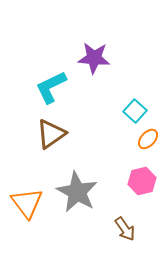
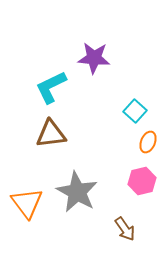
brown triangle: rotated 28 degrees clockwise
orange ellipse: moved 3 px down; rotated 20 degrees counterclockwise
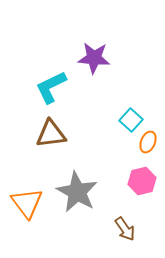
cyan square: moved 4 px left, 9 px down
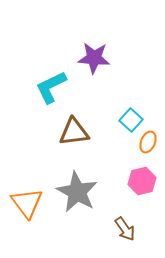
brown triangle: moved 23 px right, 2 px up
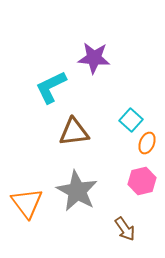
orange ellipse: moved 1 px left, 1 px down
gray star: moved 1 px up
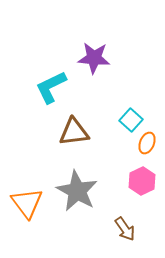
pink hexagon: rotated 12 degrees counterclockwise
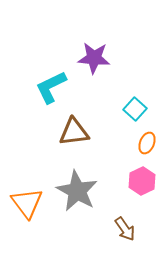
cyan square: moved 4 px right, 11 px up
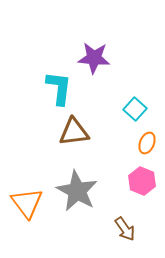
cyan L-shape: moved 8 px right, 1 px down; rotated 123 degrees clockwise
pink hexagon: rotated 12 degrees counterclockwise
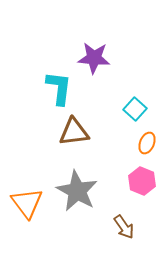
brown arrow: moved 1 px left, 2 px up
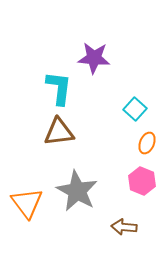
brown triangle: moved 15 px left
brown arrow: rotated 130 degrees clockwise
